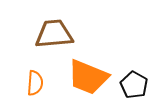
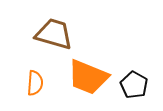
brown trapezoid: rotated 21 degrees clockwise
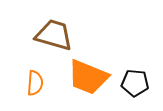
brown trapezoid: moved 1 px down
black pentagon: moved 1 px right, 2 px up; rotated 24 degrees counterclockwise
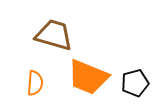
black pentagon: rotated 20 degrees counterclockwise
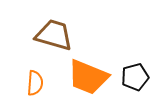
black pentagon: moved 6 px up
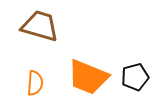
brown trapezoid: moved 14 px left, 9 px up
